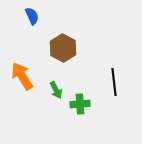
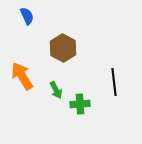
blue semicircle: moved 5 px left
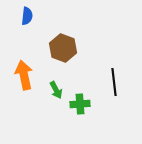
blue semicircle: rotated 30 degrees clockwise
brown hexagon: rotated 8 degrees counterclockwise
orange arrow: moved 2 px right, 1 px up; rotated 20 degrees clockwise
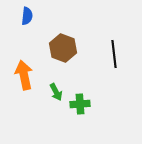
black line: moved 28 px up
green arrow: moved 2 px down
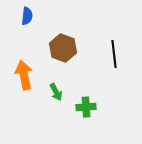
green cross: moved 6 px right, 3 px down
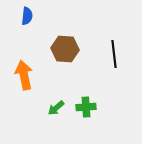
brown hexagon: moved 2 px right, 1 px down; rotated 16 degrees counterclockwise
green arrow: moved 16 px down; rotated 78 degrees clockwise
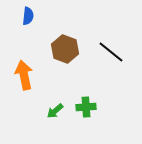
blue semicircle: moved 1 px right
brown hexagon: rotated 16 degrees clockwise
black line: moved 3 px left, 2 px up; rotated 44 degrees counterclockwise
green arrow: moved 1 px left, 3 px down
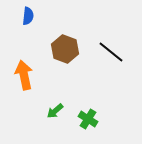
green cross: moved 2 px right, 12 px down; rotated 36 degrees clockwise
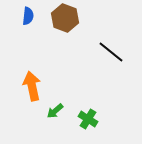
brown hexagon: moved 31 px up
orange arrow: moved 8 px right, 11 px down
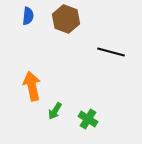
brown hexagon: moved 1 px right, 1 px down
black line: rotated 24 degrees counterclockwise
green arrow: rotated 18 degrees counterclockwise
